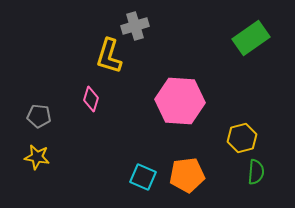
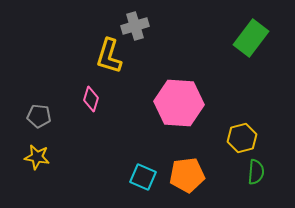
green rectangle: rotated 18 degrees counterclockwise
pink hexagon: moved 1 px left, 2 px down
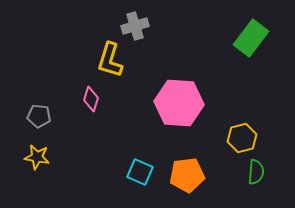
yellow L-shape: moved 1 px right, 4 px down
cyan square: moved 3 px left, 5 px up
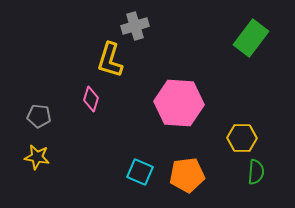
yellow hexagon: rotated 16 degrees clockwise
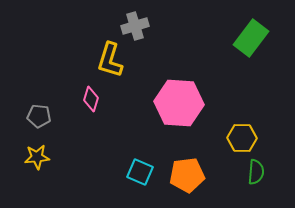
yellow star: rotated 15 degrees counterclockwise
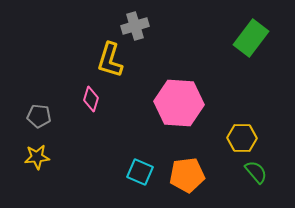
green semicircle: rotated 45 degrees counterclockwise
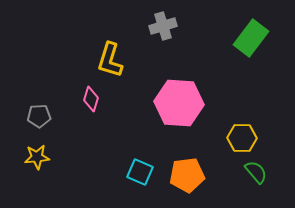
gray cross: moved 28 px right
gray pentagon: rotated 10 degrees counterclockwise
